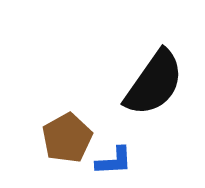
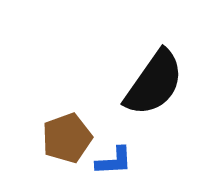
brown pentagon: rotated 9 degrees clockwise
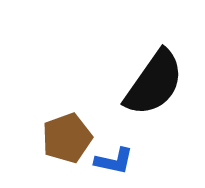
blue L-shape: rotated 15 degrees clockwise
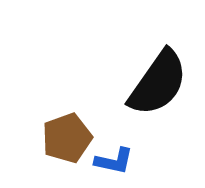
black semicircle: moved 4 px right
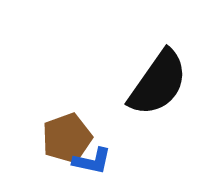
blue L-shape: moved 22 px left
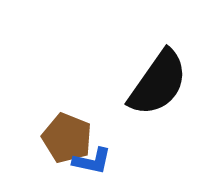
brown pentagon: rotated 30 degrees counterclockwise
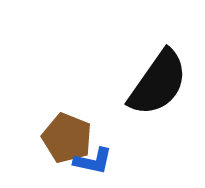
blue L-shape: moved 1 px right
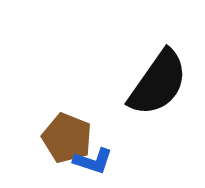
blue L-shape: rotated 6 degrees clockwise
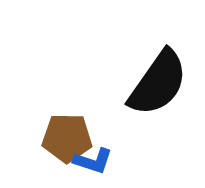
brown pentagon: rotated 21 degrees counterclockwise
